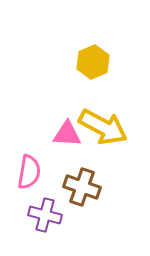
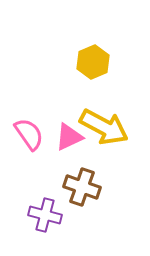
yellow arrow: moved 1 px right
pink triangle: moved 2 px right, 3 px down; rotated 28 degrees counterclockwise
pink semicircle: moved 38 px up; rotated 44 degrees counterclockwise
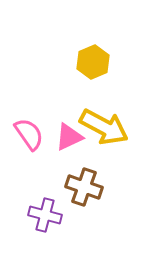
brown cross: moved 2 px right
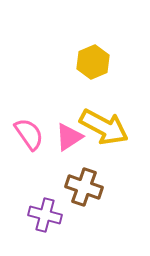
pink triangle: rotated 8 degrees counterclockwise
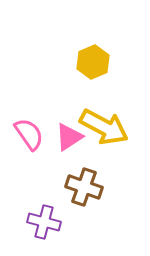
purple cross: moved 1 px left, 7 px down
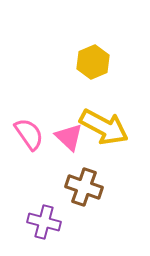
pink triangle: rotated 44 degrees counterclockwise
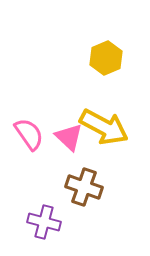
yellow hexagon: moved 13 px right, 4 px up
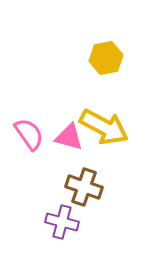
yellow hexagon: rotated 12 degrees clockwise
pink triangle: rotated 28 degrees counterclockwise
purple cross: moved 18 px right
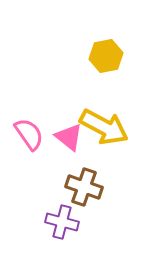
yellow hexagon: moved 2 px up
pink triangle: rotated 24 degrees clockwise
